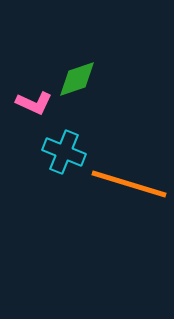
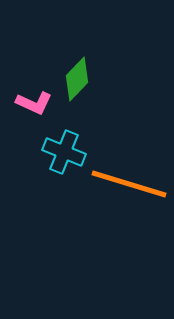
green diamond: rotated 27 degrees counterclockwise
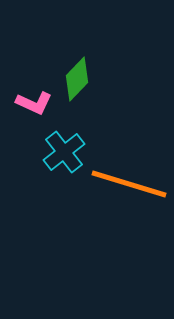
cyan cross: rotated 30 degrees clockwise
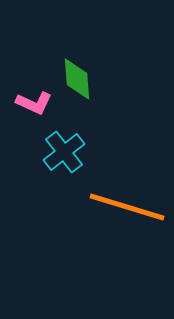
green diamond: rotated 48 degrees counterclockwise
orange line: moved 2 px left, 23 px down
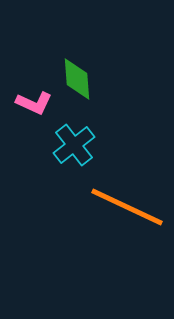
cyan cross: moved 10 px right, 7 px up
orange line: rotated 8 degrees clockwise
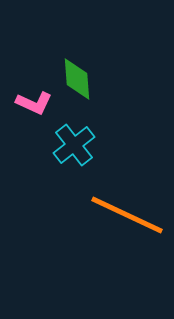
orange line: moved 8 px down
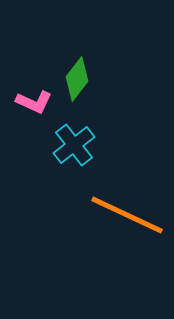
green diamond: rotated 42 degrees clockwise
pink L-shape: moved 1 px up
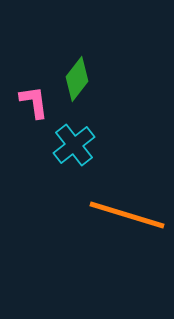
pink L-shape: rotated 123 degrees counterclockwise
orange line: rotated 8 degrees counterclockwise
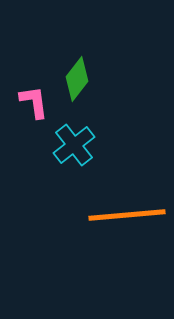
orange line: rotated 22 degrees counterclockwise
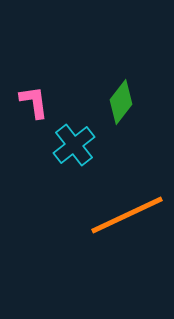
green diamond: moved 44 px right, 23 px down
orange line: rotated 20 degrees counterclockwise
